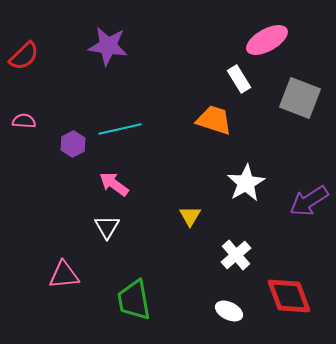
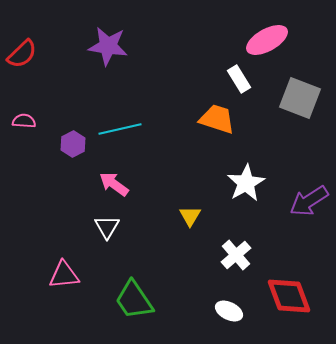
red semicircle: moved 2 px left, 2 px up
orange trapezoid: moved 3 px right, 1 px up
green trapezoid: rotated 24 degrees counterclockwise
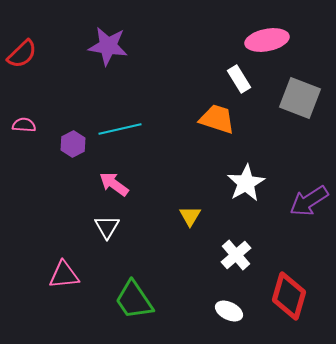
pink ellipse: rotated 18 degrees clockwise
pink semicircle: moved 4 px down
red diamond: rotated 36 degrees clockwise
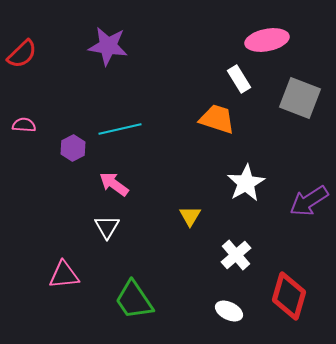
purple hexagon: moved 4 px down
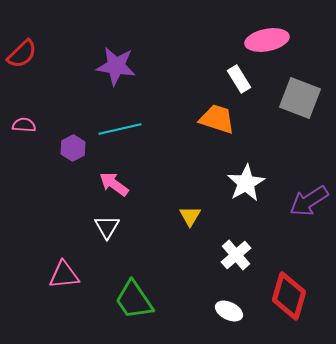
purple star: moved 8 px right, 20 px down
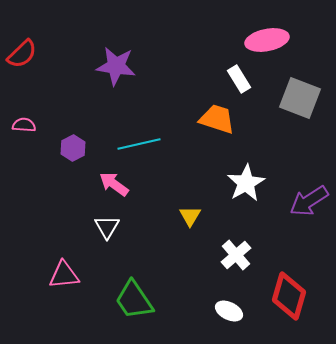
cyan line: moved 19 px right, 15 px down
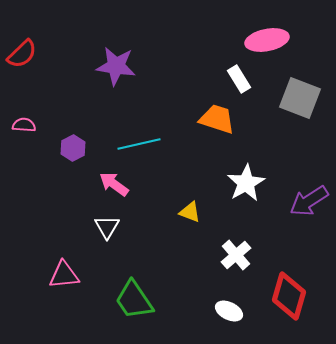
yellow triangle: moved 4 px up; rotated 40 degrees counterclockwise
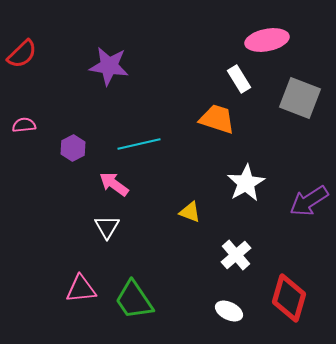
purple star: moved 7 px left
pink semicircle: rotated 10 degrees counterclockwise
pink triangle: moved 17 px right, 14 px down
red diamond: moved 2 px down
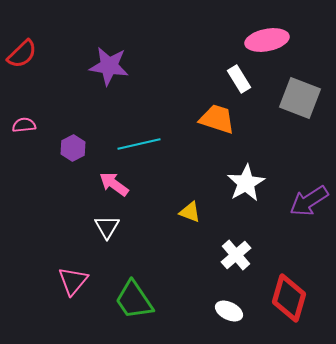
pink triangle: moved 8 px left, 8 px up; rotated 44 degrees counterclockwise
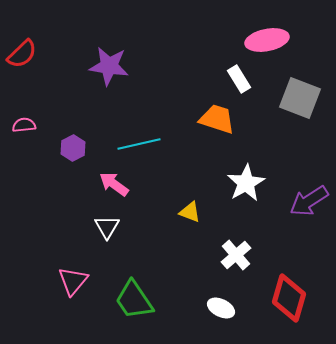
white ellipse: moved 8 px left, 3 px up
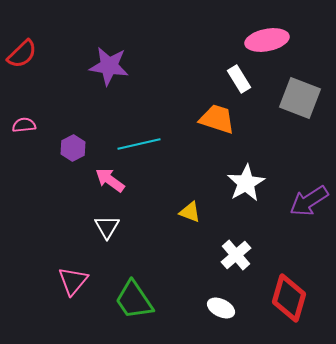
pink arrow: moved 4 px left, 4 px up
